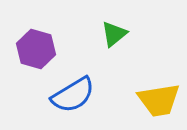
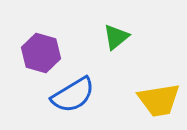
green triangle: moved 2 px right, 3 px down
purple hexagon: moved 5 px right, 4 px down
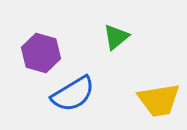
blue semicircle: moved 1 px up
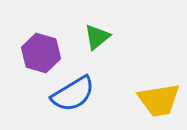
green triangle: moved 19 px left
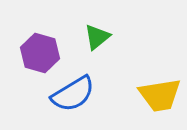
purple hexagon: moved 1 px left
yellow trapezoid: moved 1 px right, 5 px up
